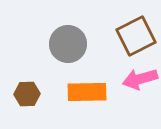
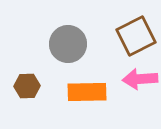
pink arrow: rotated 12 degrees clockwise
brown hexagon: moved 8 px up
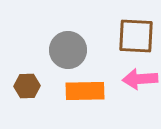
brown square: rotated 30 degrees clockwise
gray circle: moved 6 px down
orange rectangle: moved 2 px left, 1 px up
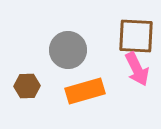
pink arrow: moved 3 px left, 10 px up; rotated 112 degrees counterclockwise
orange rectangle: rotated 15 degrees counterclockwise
